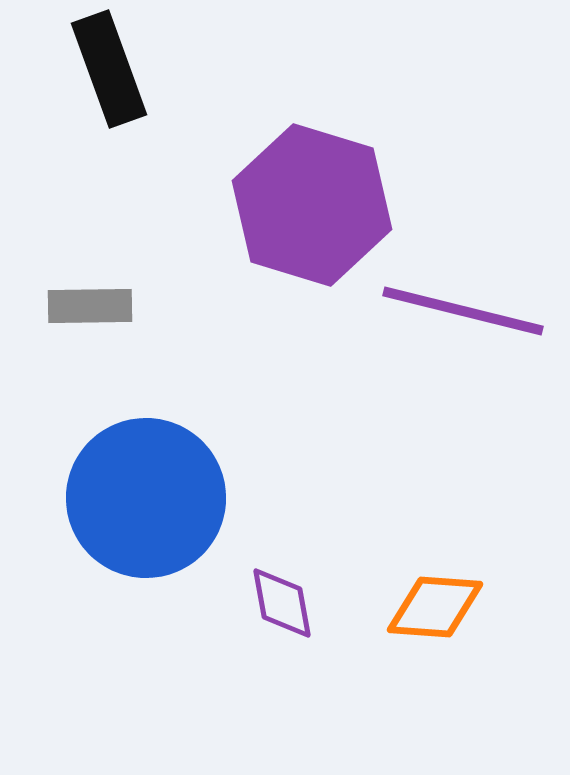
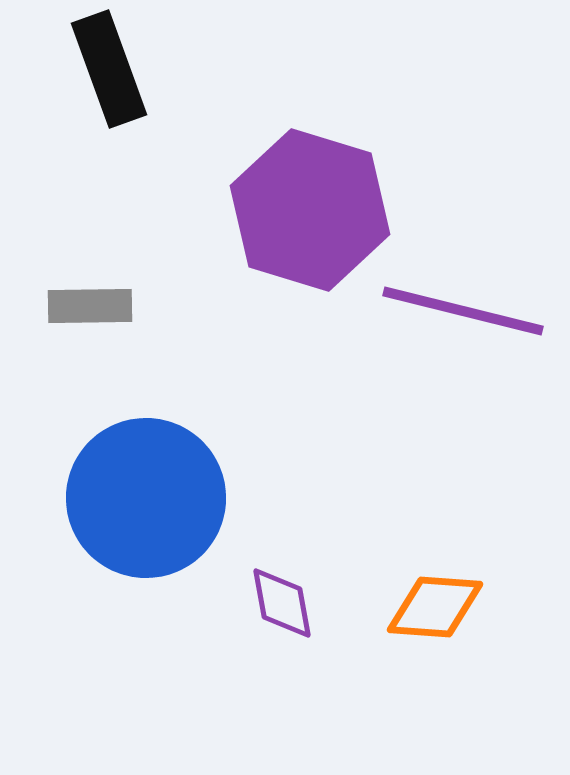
purple hexagon: moved 2 px left, 5 px down
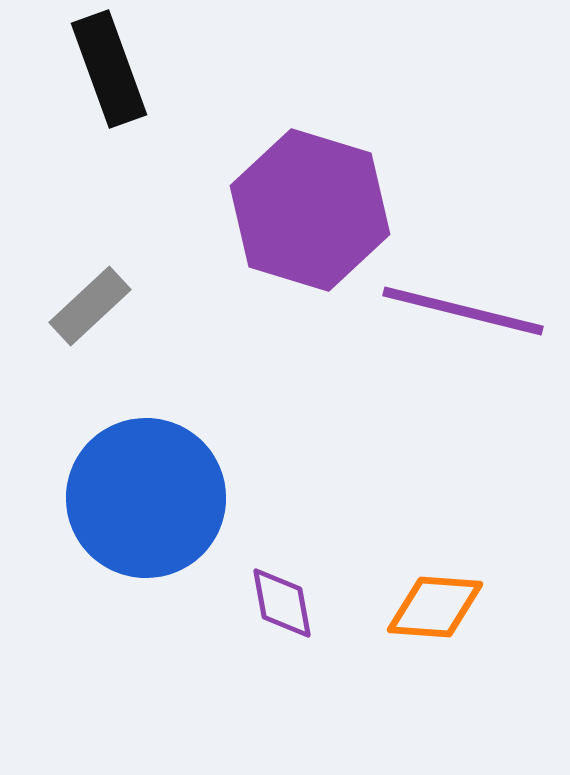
gray rectangle: rotated 42 degrees counterclockwise
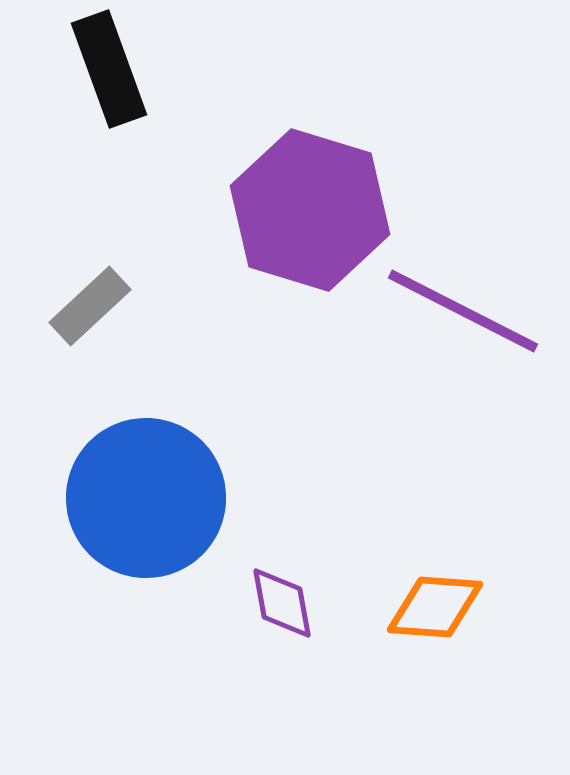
purple line: rotated 13 degrees clockwise
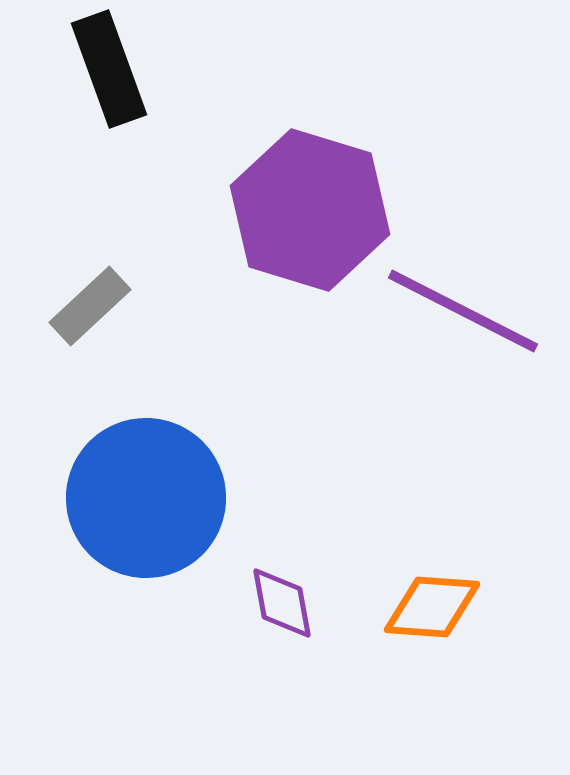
orange diamond: moved 3 px left
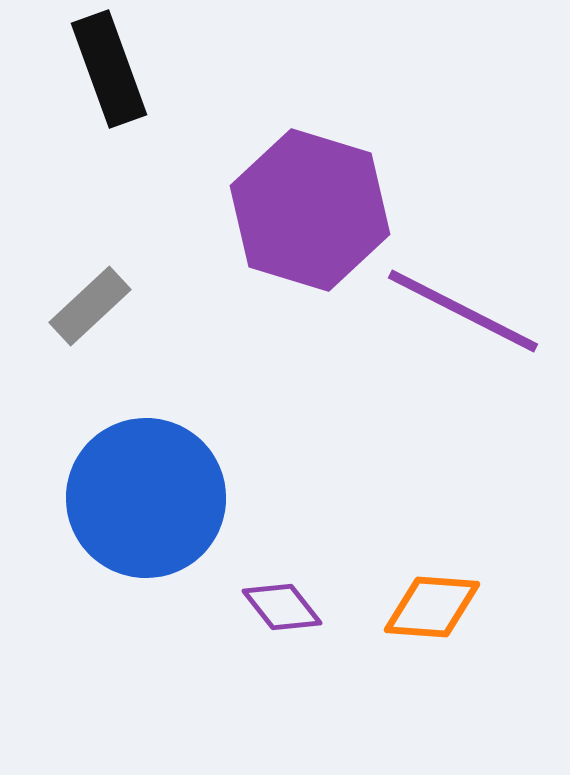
purple diamond: moved 4 px down; rotated 28 degrees counterclockwise
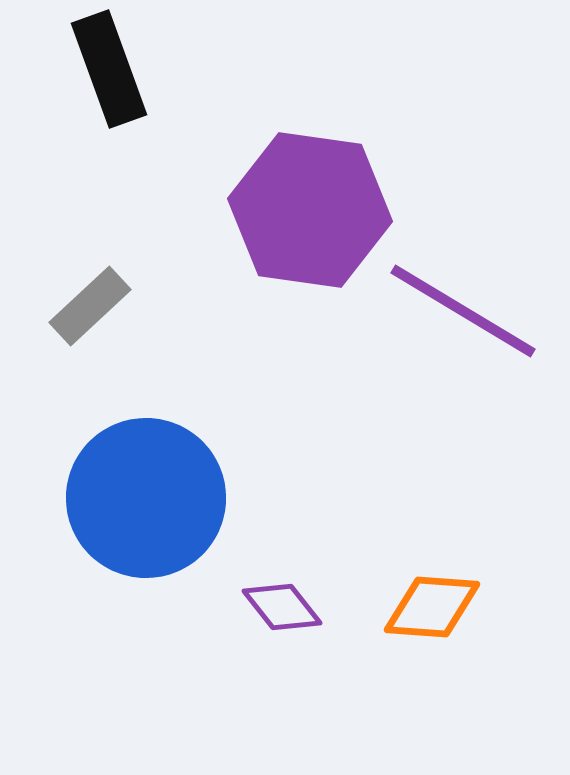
purple hexagon: rotated 9 degrees counterclockwise
purple line: rotated 4 degrees clockwise
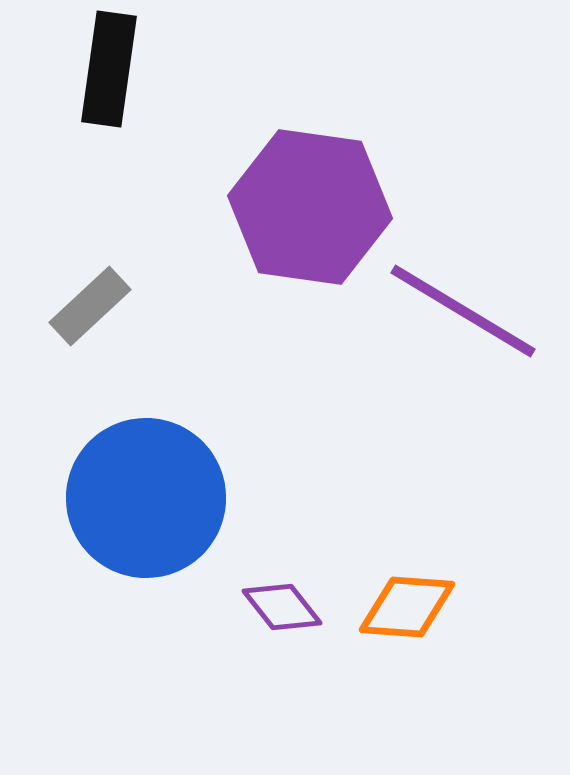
black rectangle: rotated 28 degrees clockwise
purple hexagon: moved 3 px up
orange diamond: moved 25 px left
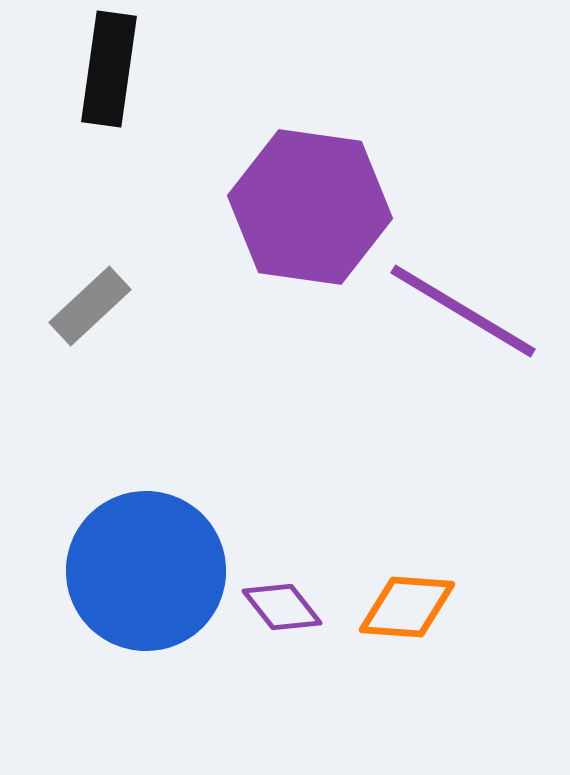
blue circle: moved 73 px down
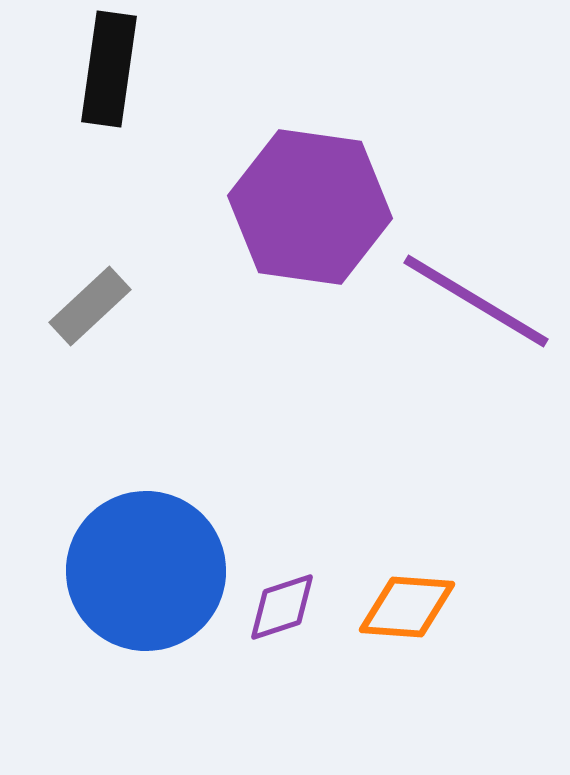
purple line: moved 13 px right, 10 px up
purple diamond: rotated 70 degrees counterclockwise
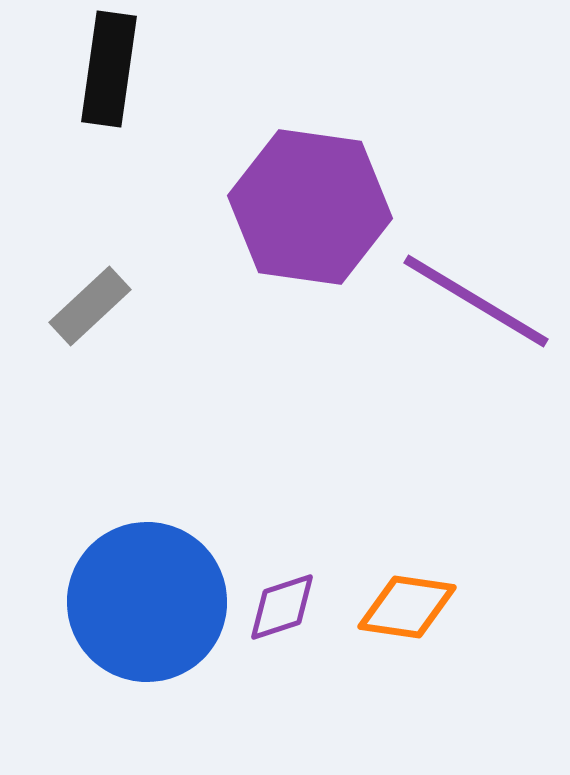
blue circle: moved 1 px right, 31 px down
orange diamond: rotated 4 degrees clockwise
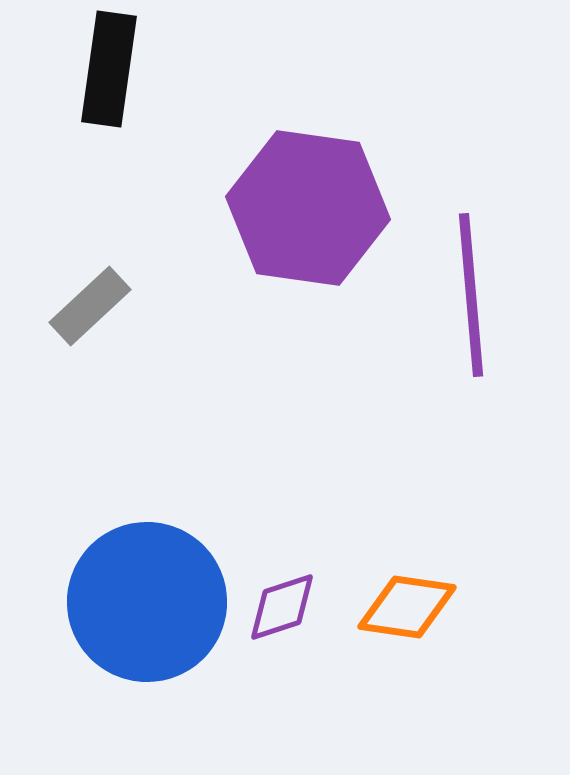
purple hexagon: moved 2 px left, 1 px down
purple line: moved 5 px left, 6 px up; rotated 54 degrees clockwise
